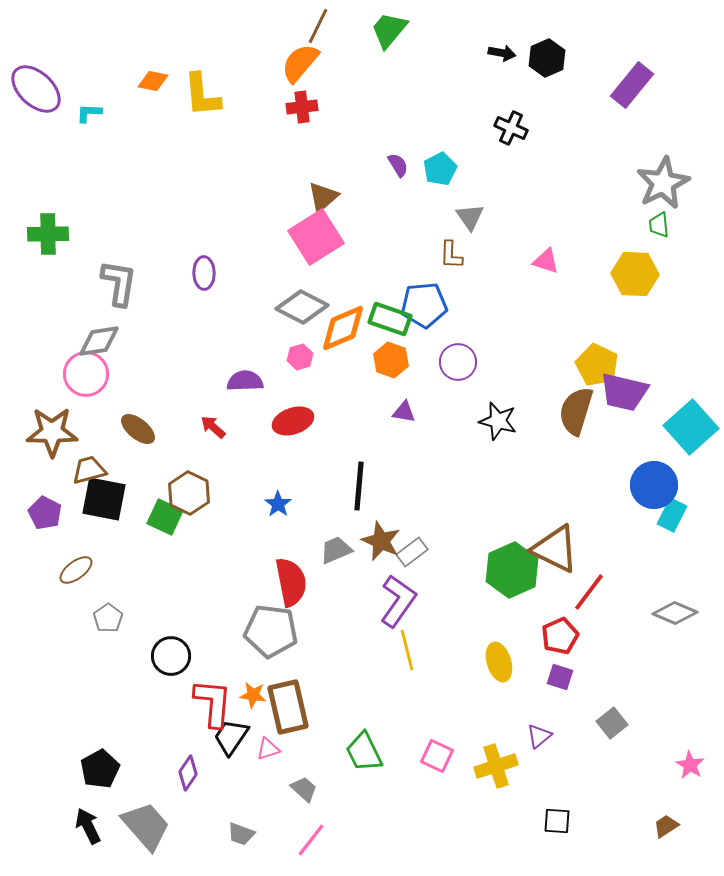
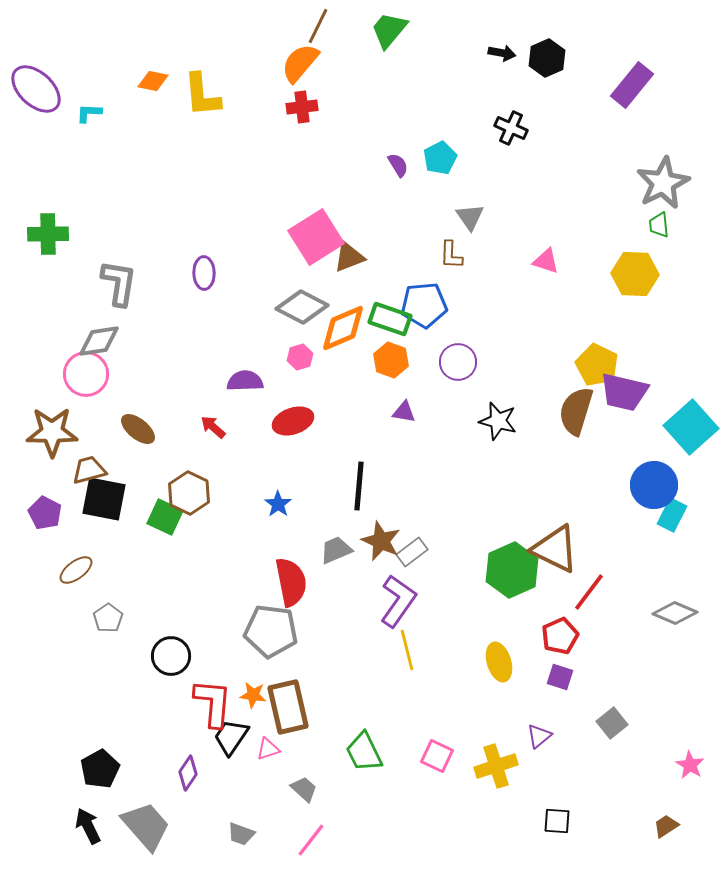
cyan pentagon at (440, 169): moved 11 px up
brown triangle at (323, 197): moved 26 px right, 60 px down; rotated 20 degrees clockwise
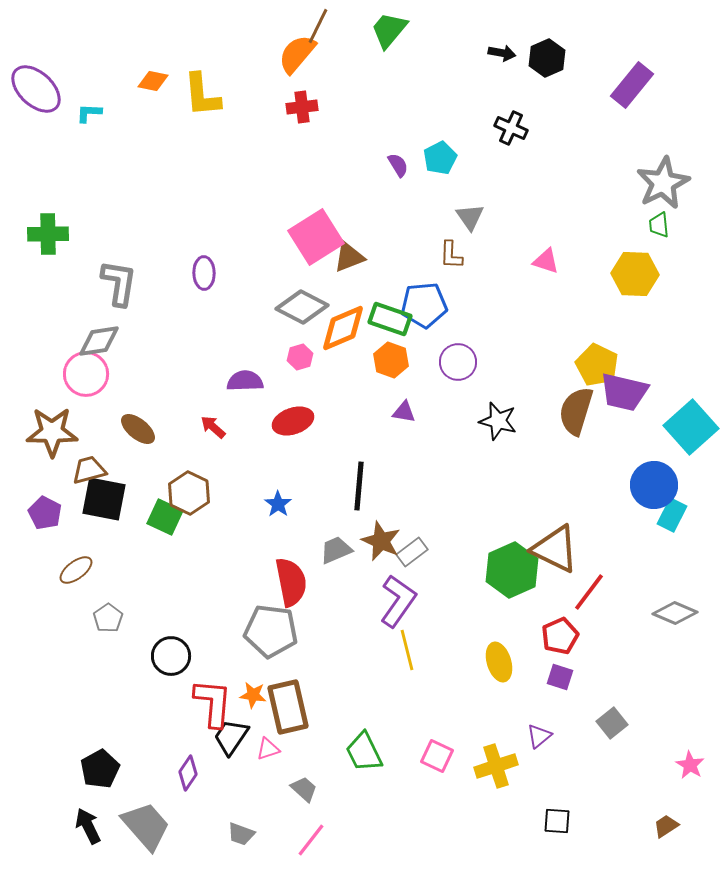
orange semicircle at (300, 63): moved 3 px left, 9 px up
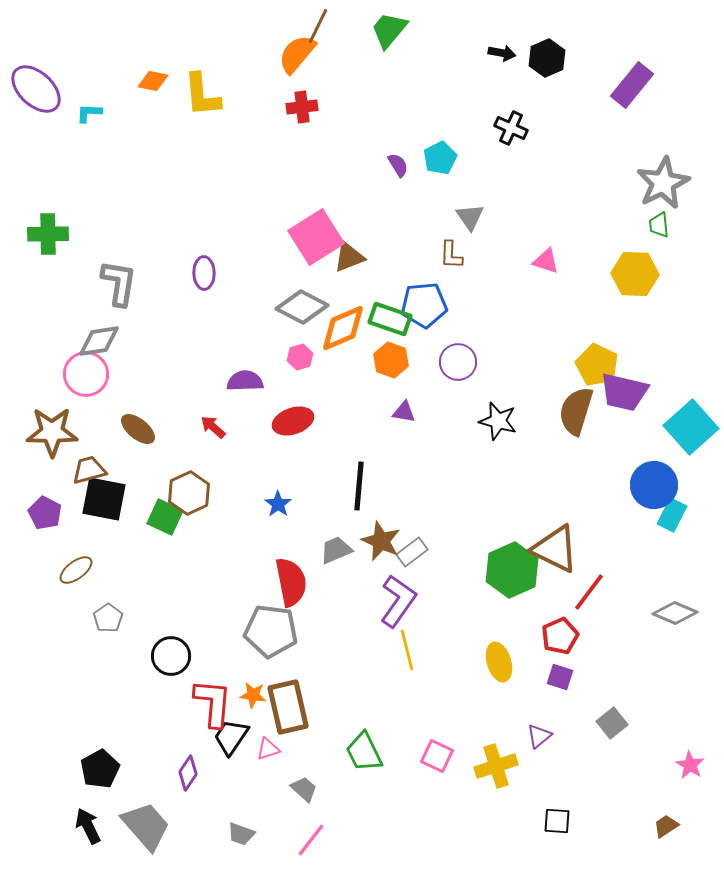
brown hexagon at (189, 493): rotated 9 degrees clockwise
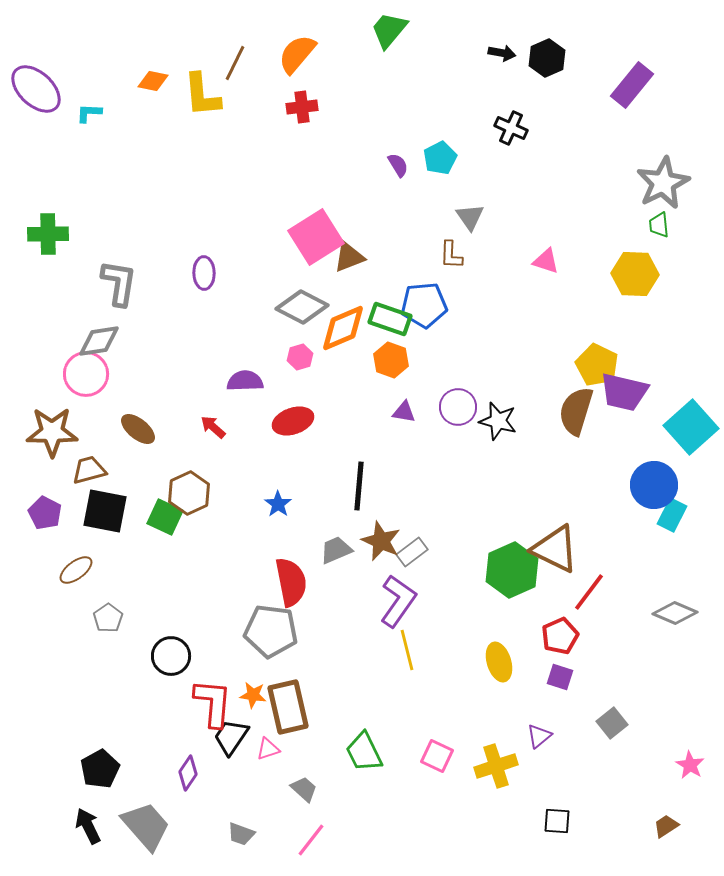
brown line at (318, 26): moved 83 px left, 37 px down
purple circle at (458, 362): moved 45 px down
black square at (104, 499): moved 1 px right, 12 px down
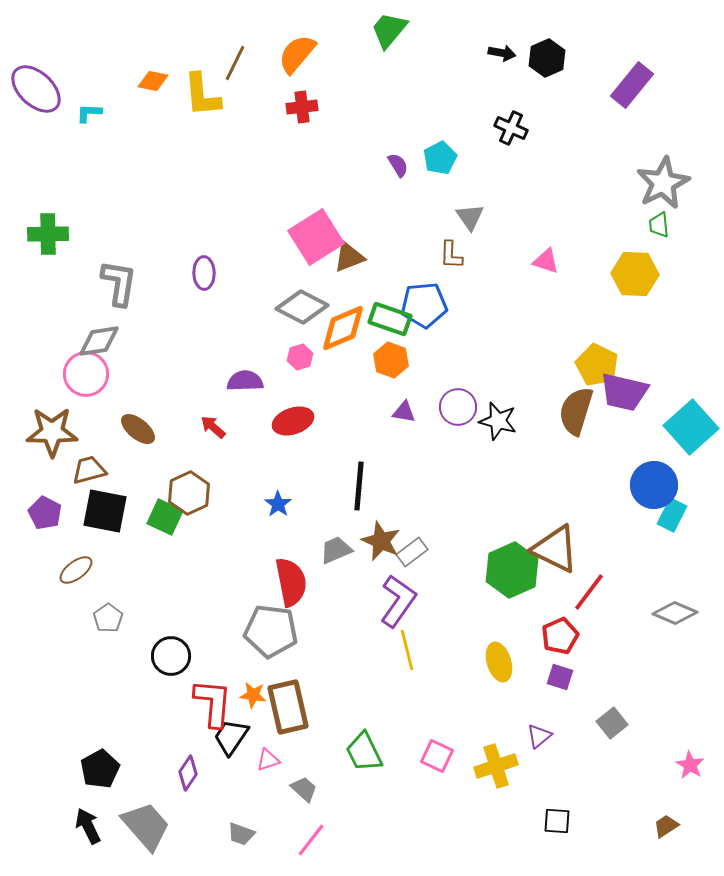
pink triangle at (268, 749): moved 11 px down
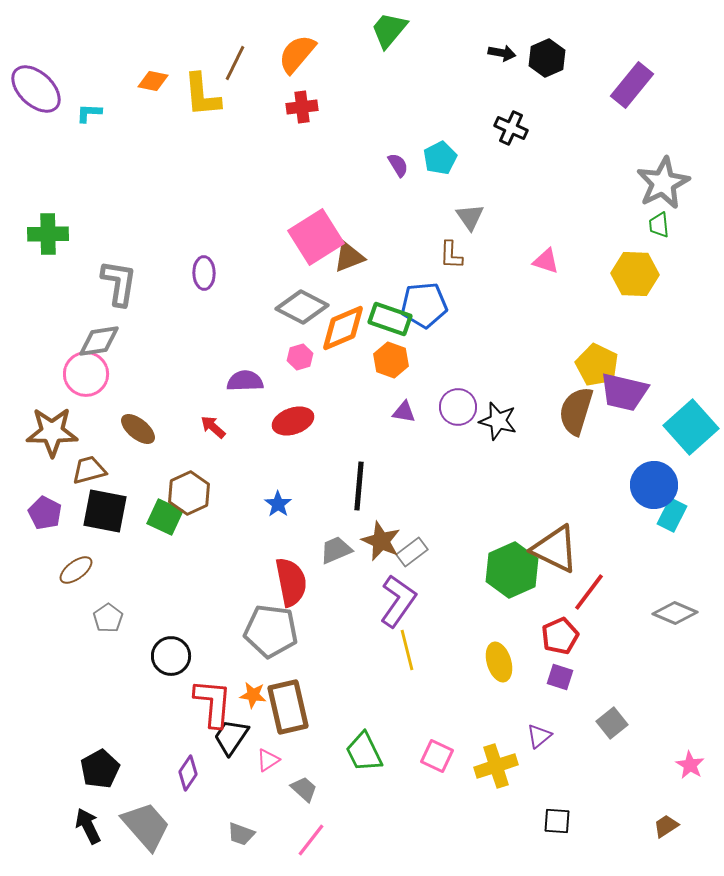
pink triangle at (268, 760): rotated 15 degrees counterclockwise
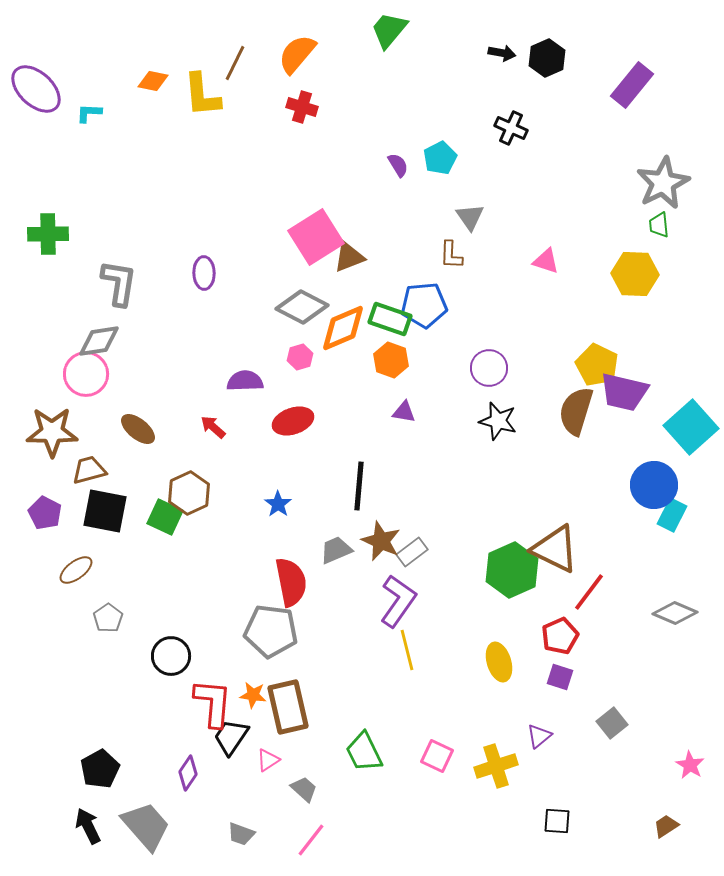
red cross at (302, 107): rotated 24 degrees clockwise
purple circle at (458, 407): moved 31 px right, 39 px up
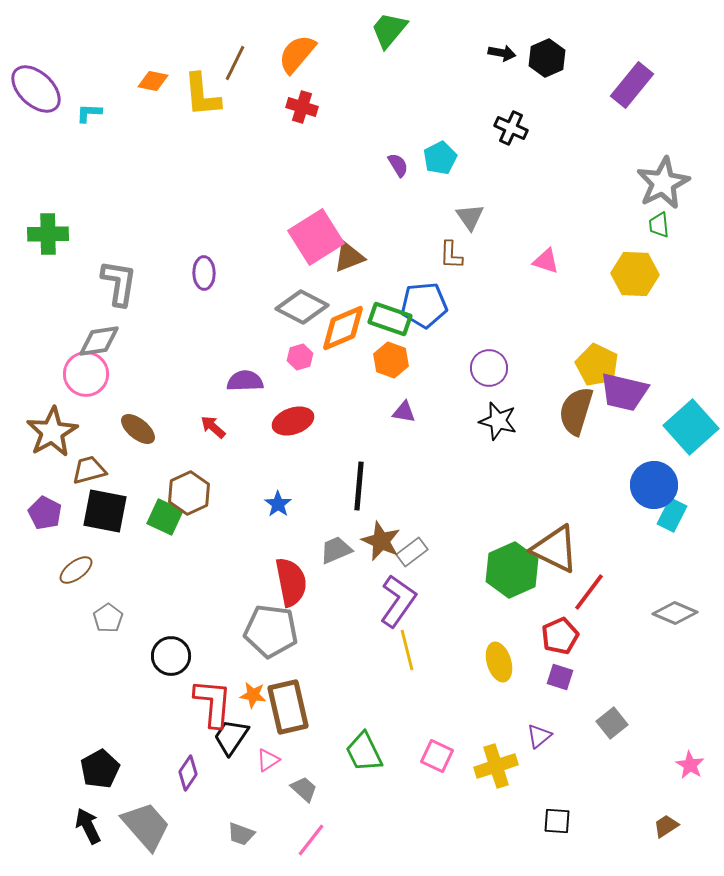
brown star at (52, 432): rotated 30 degrees counterclockwise
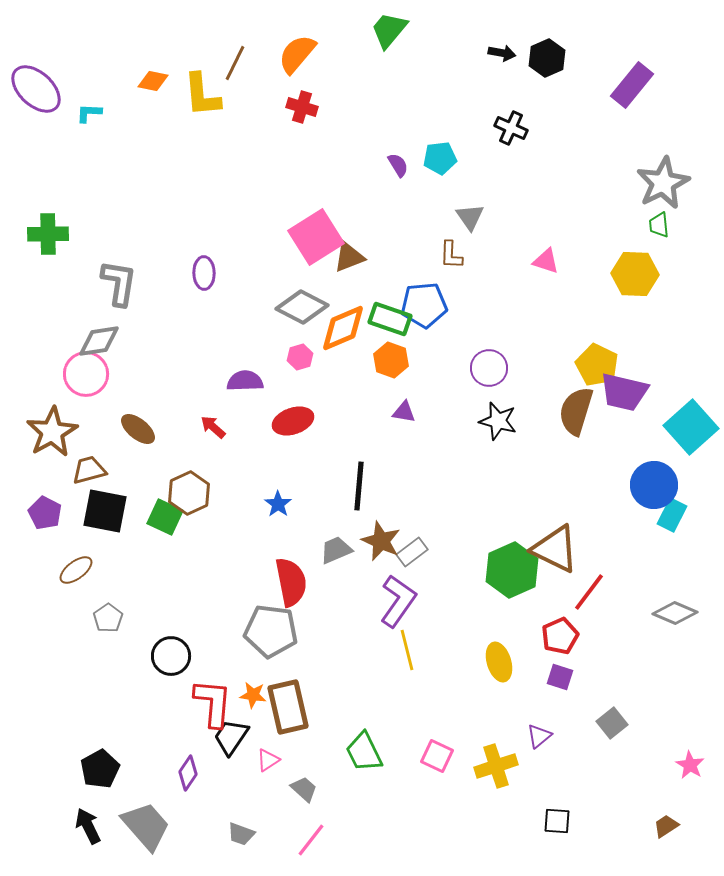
cyan pentagon at (440, 158): rotated 20 degrees clockwise
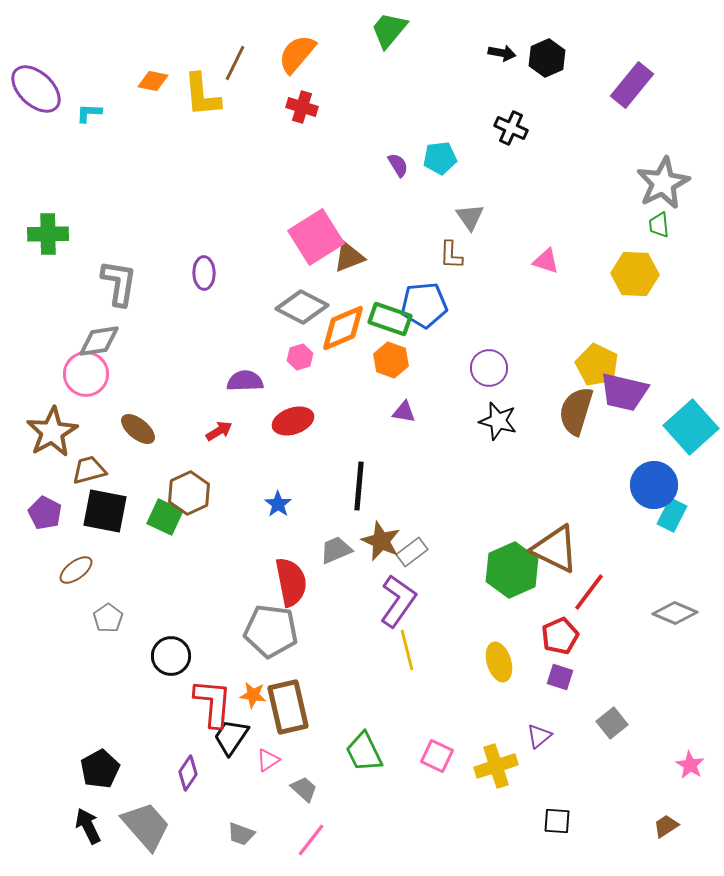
red arrow at (213, 427): moved 6 px right, 4 px down; rotated 108 degrees clockwise
